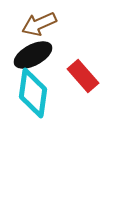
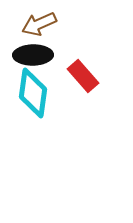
black ellipse: rotated 27 degrees clockwise
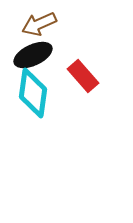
black ellipse: rotated 24 degrees counterclockwise
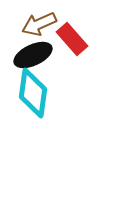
red rectangle: moved 11 px left, 37 px up
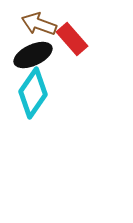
brown arrow: rotated 44 degrees clockwise
cyan diamond: rotated 27 degrees clockwise
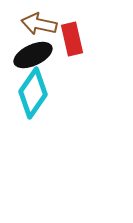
brown arrow: rotated 8 degrees counterclockwise
red rectangle: rotated 28 degrees clockwise
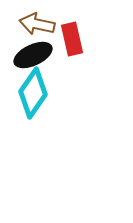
brown arrow: moved 2 px left
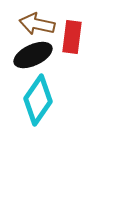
red rectangle: moved 2 px up; rotated 20 degrees clockwise
cyan diamond: moved 5 px right, 7 px down
